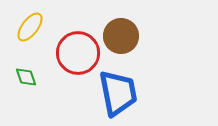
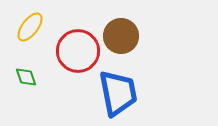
red circle: moved 2 px up
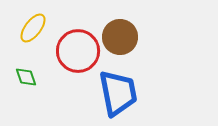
yellow ellipse: moved 3 px right, 1 px down
brown circle: moved 1 px left, 1 px down
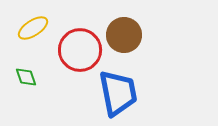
yellow ellipse: rotated 20 degrees clockwise
brown circle: moved 4 px right, 2 px up
red circle: moved 2 px right, 1 px up
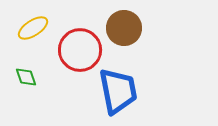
brown circle: moved 7 px up
blue trapezoid: moved 2 px up
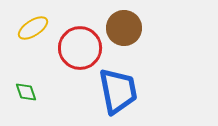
red circle: moved 2 px up
green diamond: moved 15 px down
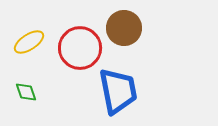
yellow ellipse: moved 4 px left, 14 px down
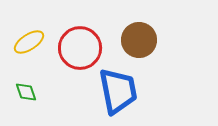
brown circle: moved 15 px right, 12 px down
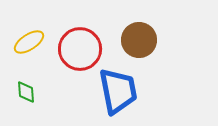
red circle: moved 1 px down
green diamond: rotated 15 degrees clockwise
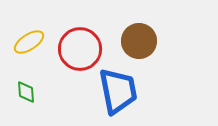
brown circle: moved 1 px down
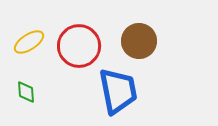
red circle: moved 1 px left, 3 px up
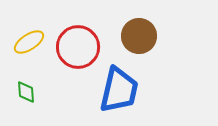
brown circle: moved 5 px up
red circle: moved 1 px left, 1 px down
blue trapezoid: moved 1 px right, 1 px up; rotated 24 degrees clockwise
